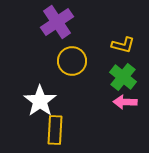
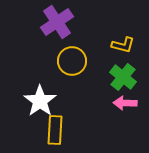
pink arrow: moved 1 px down
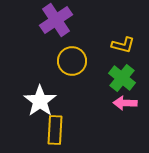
purple cross: moved 1 px left, 2 px up
green cross: moved 1 px left, 1 px down
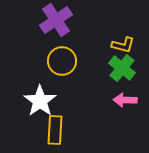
yellow circle: moved 10 px left
green cross: moved 10 px up
pink arrow: moved 3 px up
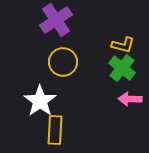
yellow circle: moved 1 px right, 1 px down
pink arrow: moved 5 px right, 1 px up
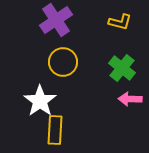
yellow L-shape: moved 3 px left, 23 px up
